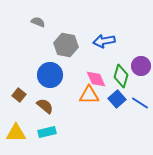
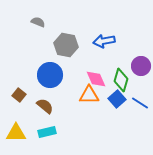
green diamond: moved 4 px down
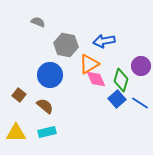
orange triangle: moved 31 px up; rotated 30 degrees counterclockwise
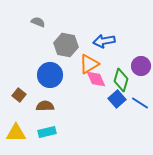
brown semicircle: rotated 42 degrees counterclockwise
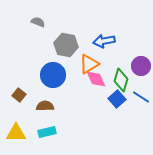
blue circle: moved 3 px right
blue line: moved 1 px right, 6 px up
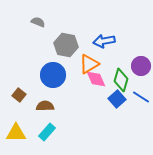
cyan rectangle: rotated 36 degrees counterclockwise
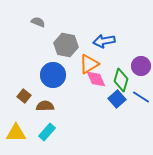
brown square: moved 5 px right, 1 px down
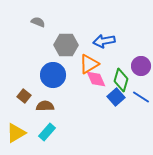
gray hexagon: rotated 10 degrees counterclockwise
blue square: moved 1 px left, 2 px up
yellow triangle: rotated 30 degrees counterclockwise
